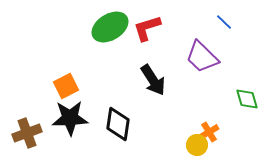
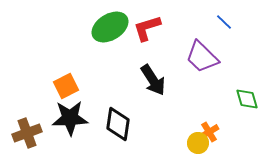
yellow circle: moved 1 px right, 2 px up
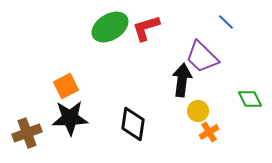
blue line: moved 2 px right
red L-shape: moved 1 px left
black arrow: moved 29 px right; rotated 140 degrees counterclockwise
green diamond: moved 3 px right; rotated 10 degrees counterclockwise
black diamond: moved 15 px right
yellow circle: moved 32 px up
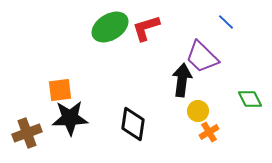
orange square: moved 6 px left, 4 px down; rotated 20 degrees clockwise
